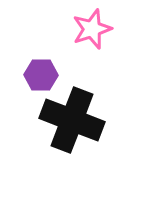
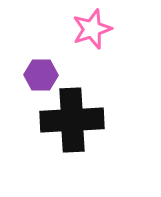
black cross: rotated 24 degrees counterclockwise
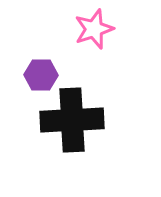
pink star: moved 2 px right
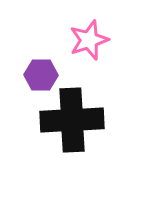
pink star: moved 5 px left, 11 px down
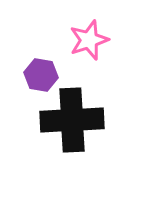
purple hexagon: rotated 8 degrees clockwise
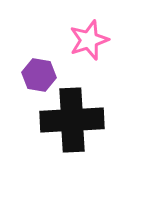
purple hexagon: moved 2 px left
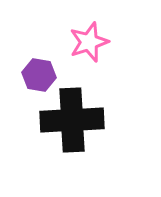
pink star: moved 2 px down
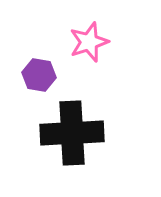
black cross: moved 13 px down
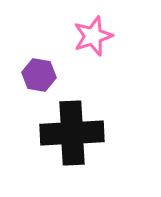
pink star: moved 4 px right, 6 px up
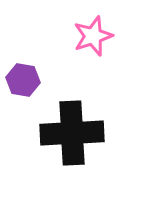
purple hexagon: moved 16 px left, 5 px down
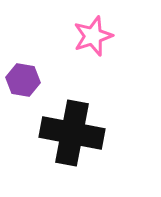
black cross: rotated 14 degrees clockwise
